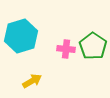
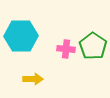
cyan hexagon: rotated 16 degrees clockwise
yellow arrow: moved 1 px right, 2 px up; rotated 30 degrees clockwise
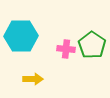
green pentagon: moved 1 px left, 1 px up
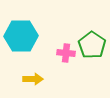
pink cross: moved 4 px down
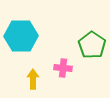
pink cross: moved 3 px left, 15 px down
yellow arrow: rotated 90 degrees counterclockwise
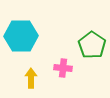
yellow arrow: moved 2 px left, 1 px up
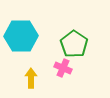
green pentagon: moved 18 px left, 1 px up
pink cross: rotated 18 degrees clockwise
